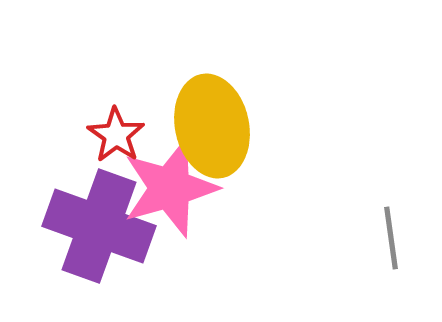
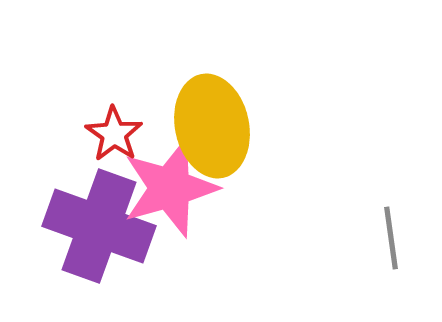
red star: moved 2 px left, 1 px up
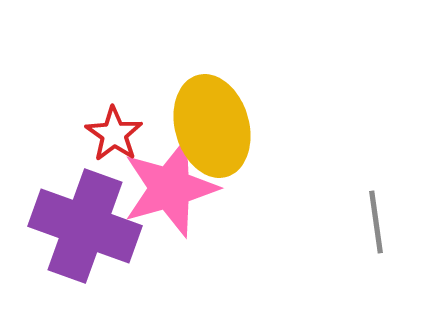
yellow ellipse: rotated 4 degrees counterclockwise
purple cross: moved 14 px left
gray line: moved 15 px left, 16 px up
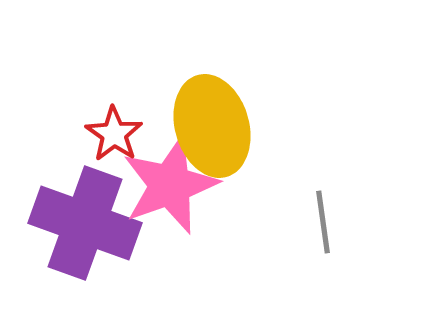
pink star: moved 3 px up; rotated 4 degrees counterclockwise
gray line: moved 53 px left
purple cross: moved 3 px up
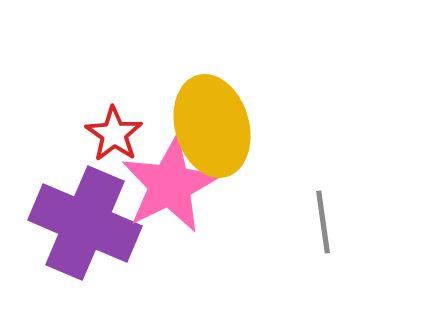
pink star: rotated 6 degrees counterclockwise
purple cross: rotated 3 degrees clockwise
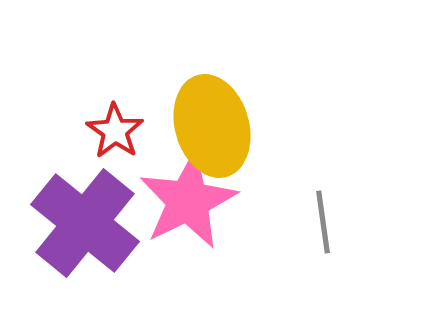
red star: moved 1 px right, 3 px up
pink star: moved 18 px right, 16 px down
purple cross: rotated 16 degrees clockwise
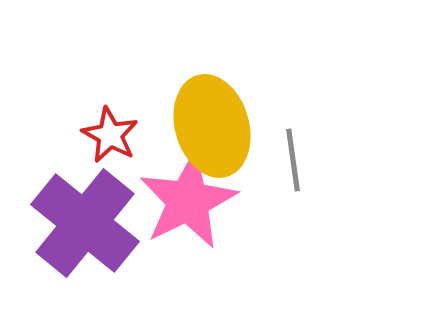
red star: moved 5 px left, 4 px down; rotated 6 degrees counterclockwise
gray line: moved 30 px left, 62 px up
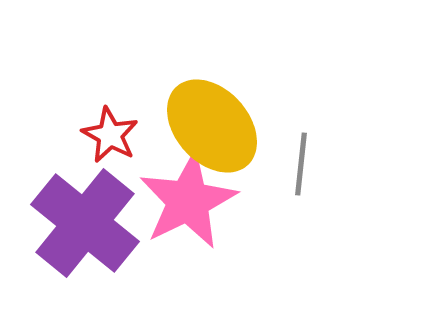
yellow ellipse: rotated 26 degrees counterclockwise
gray line: moved 8 px right, 4 px down; rotated 14 degrees clockwise
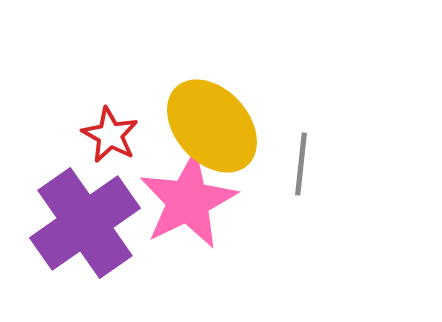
purple cross: rotated 16 degrees clockwise
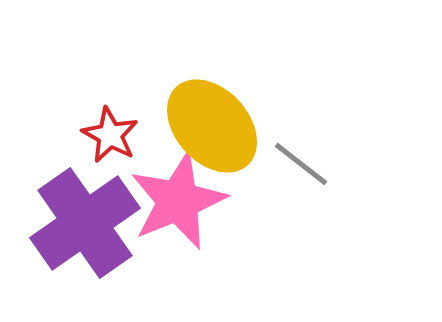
gray line: rotated 58 degrees counterclockwise
pink star: moved 10 px left; rotated 4 degrees clockwise
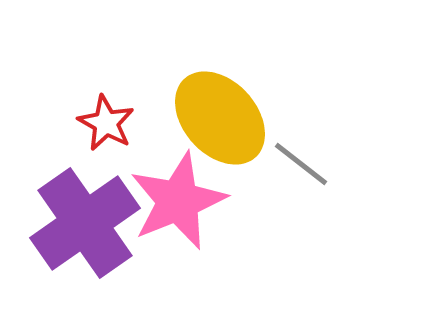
yellow ellipse: moved 8 px right, 8 px up
red star: moved 4 px left, 12 px up
